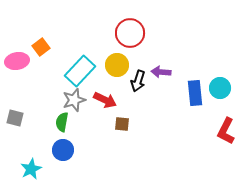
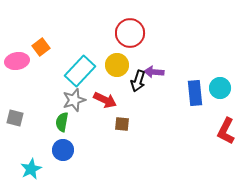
purple arrow: moved 7 px left
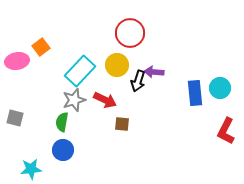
cyan star: rotated 20 degrees clockwise
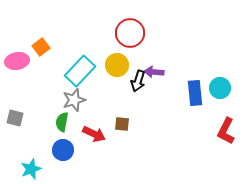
red arrow: moved 11 px left, 34 px down
cyan star: rotated 15 degrees counterclockwise
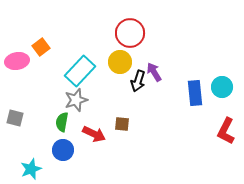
yellow circle: moved 3 px right, 3 px up
purple arrow: rotated 54 degrees clockwise
cyan circle: moved 2 px right, 1 px up
gray star: moved 2 px right
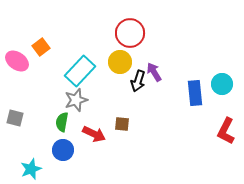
pink ellipse: rotated 45 degrees clockwise
cyan circle: moved 3 px up
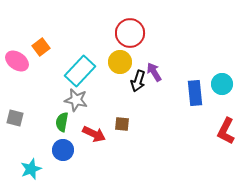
gray star: rotated 30 degrees clockwise
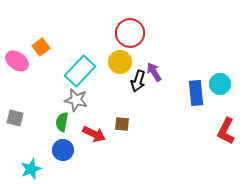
cyan circle: moved 2 px left
blue rectangle: moved 1 px right
